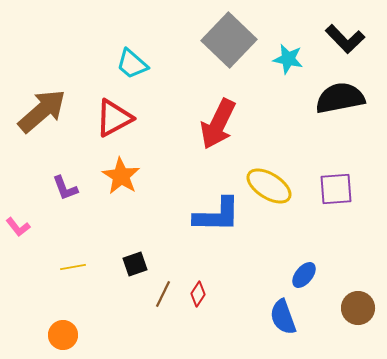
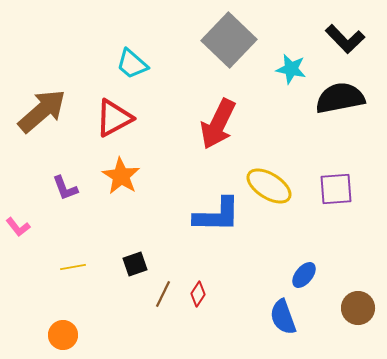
cyan star: moved 3 px right, 10 px down
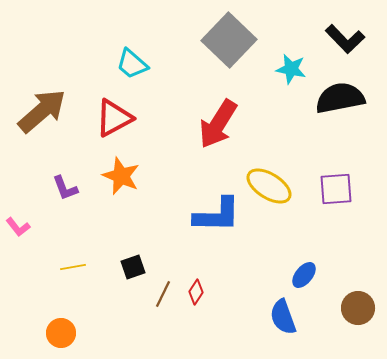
red arrow: rotated 6 degrees clockwise
orange star: rotated 9 degrees counterclockwise
black square: moved 2 px left, 3 px down
red diamond: moved 2 px left, 2 px up
orange circle: moved 2 px left, 2 px up
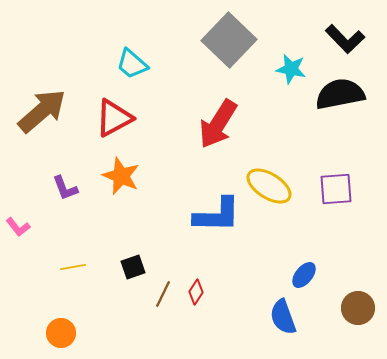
black semicircle: moved 4 px up
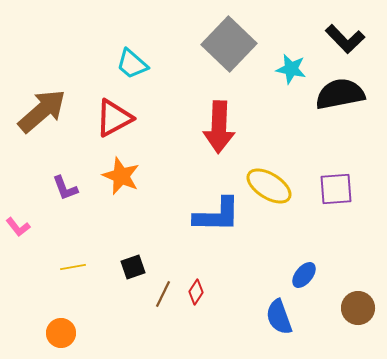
gray square: moved 4 px down
red arrow: moved 1 px right, 3 px down; rotated 30 degrees counterclockwise
blue semicircle: moved 4 px left
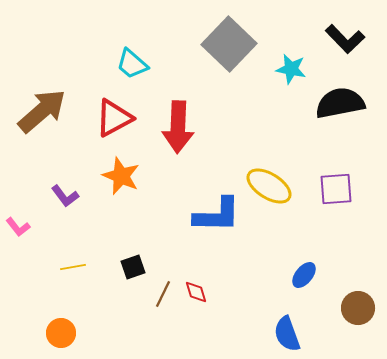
black semicircle: moved 9 px down
red arrow: moved 41 px left
purple L-shape: moved 8 px down; rotated 16 degrees counterclockwise
red diamond: rotated 50 degrees counterclockwise
blue semicircle: moved 8 px right, 17 px down
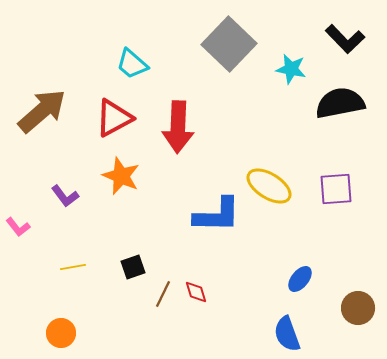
blue ellipse: moved 4 px left, 4 px down
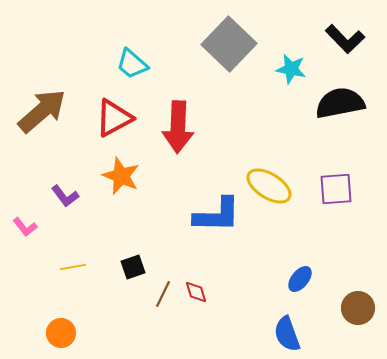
pink L-shape: moved 7 px right
